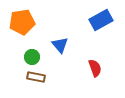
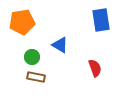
blue rectangle: rotated 70 degrees counterclockwise
blue triangle: rotated 18 degrees counterclockwise
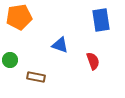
orange pentagon: moved 3 px left, 5 px up
blue triangle: rotated 12 degrees counterclockwise
green circle: moved 22 px left, 3 px down
red semicircle: moved 2 px left, 7 px up
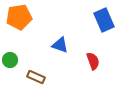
blue rectangle: moved 3 px right; rotated 15 degrees counterclockwise
brown rectangle: rotated 12 degrees clockwise
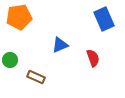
blue rectangle: moved 1 px up
blue triangle: rotated 42 degrees counterclockwise
red semicircle: moved 3 px up
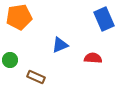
red semicircle: rotated 66 degrees counterclockwise
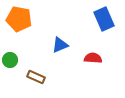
orange pentagon: moved 2 px down; rotated 20 degrees clockwise
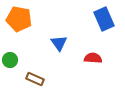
blue triangle: moved 1 px left, 2 px up; rotated 42 degrees counterclockwise
brown rectangle: moved 1 px left, 2 px down
